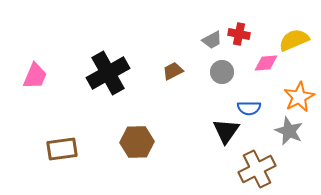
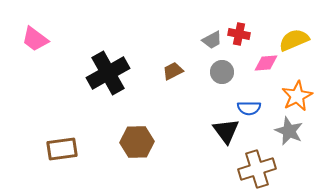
pink trapezoid: moved 37 px up; rotated 104 degrees clockwise
orange star: moved 2 px left, 1 px up
black triangle: rotated 12 degrees counterclockwise
brown cross: rotated 9 degrees clockwise
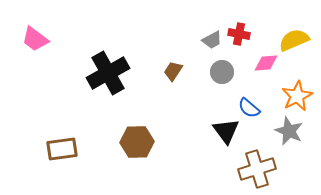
brown trapezoid: rotated 30 degrees counterclockwise
blue semicircle: rotated 40 degrees clockwise
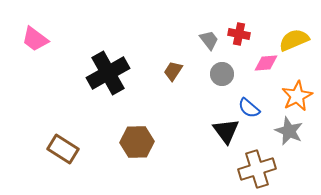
gray trapezoid: moved 3 px left; rotated 100 degrees counterclockwise
gray circle: moved 2 px down
brown rectangle: moved 1 px right; rotated 40 degrees clockwise
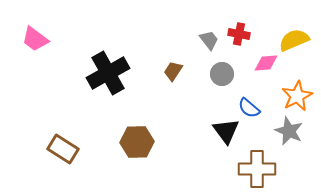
brown cross: rotated 18 degrees clockwise
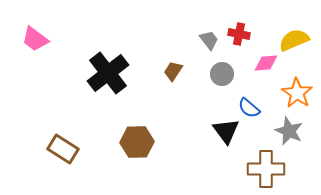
black cross: rotated 9 degrees counterclockwise
orange star: moved 3 px up; rotated 12 degrees counterclockwise
brown cross: moved 9 px right
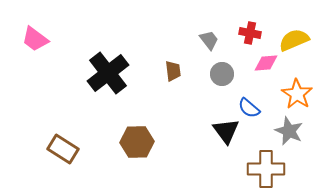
red cross: moved 11 px right, 1 px up
brown trapezoid: rotated 140 degrees clockwise
orange star: moved 1 px down
